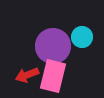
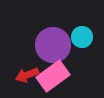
purple circle: moved 1 px up
pink rectangle: rotated 40 degrees clockwise
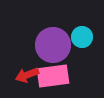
pink rectangle: rotated 28 degrees clockwise
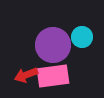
red arrow: moved 1 px left
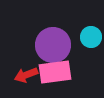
cyan circle: moved 9 px right
pink rectangle: moved 2 px right, 4 px up
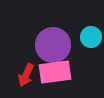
red arrow: rotated 45 degrees counterclockwise
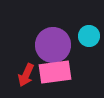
cyan circle: moved 2 px left, 1 px up
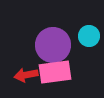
red arrow: rotated 55 degrees clockwise
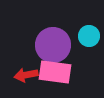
pink rectangle: rotated 16 degrees clockwise
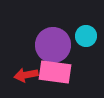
cyan circle: moved 3 px left
